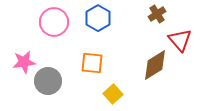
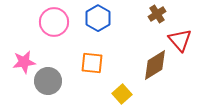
yellow square: moved 9 px right
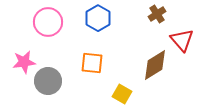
pink circle: moved 6 px left
red triangle: moved 2 px right
yellow square: rotated 18 degrees counterclockwise
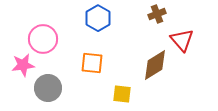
brown cross: rotated 12 degrees clockwise
pink circle: moved 5 px left, 17 px down
pink star: moved 1 px left, 3 px down
gray circle: moved 7 px down
yellow square: rotated 24 degrees counterclockwise
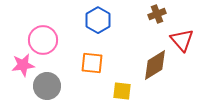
blue hexagon: moved 2 px down
pink circle: moved 1 px down
gray circle: moved 1 px left, 2 px up
yellow square: moved 3 px up
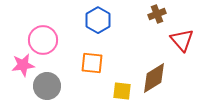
brown diamond: moved 1 px left, 13 px down
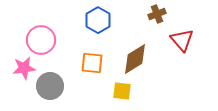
pink circle: moved 2 px left
pink star: moved 1 px right, 3 px down
brown diamond: moved 19 px left, 19 px up
gray circle: moved 3 px right
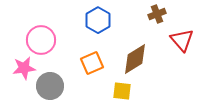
orange square: rotated 30 degrees counterclockwise
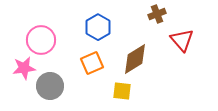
blue hexagon: moved 7 px down
